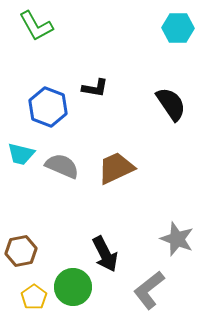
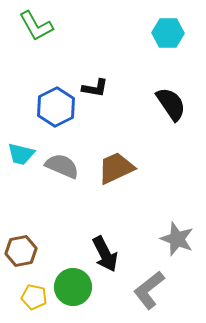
cyan hexagon: moved 10 px left, 5 px down
blue hexagon: moved 8 px right; rotated 12 degrees clockwise
yellow pentagon: rotated 25 degrees counterclockwise
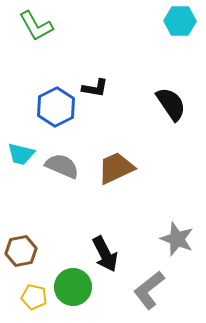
cyan hexagon: moved 12 px right, 12 px up
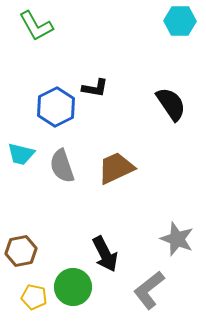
gray semicircle: rotated 132 degrees counterclockwise
